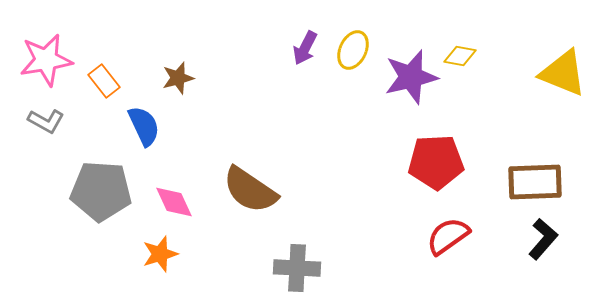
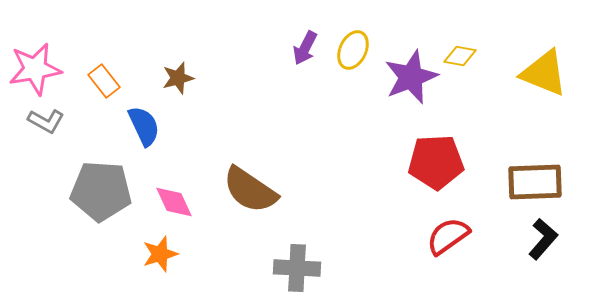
pink star: moved 11 px left, 9 px down
yellow triangle: moved 19 px left
purple star: rotated 8 degrees counterclockwise
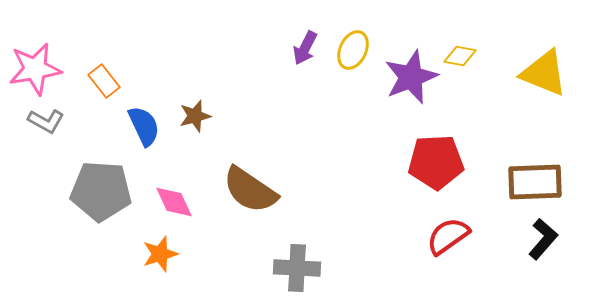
brown star: moved 17 px right, 38 px down
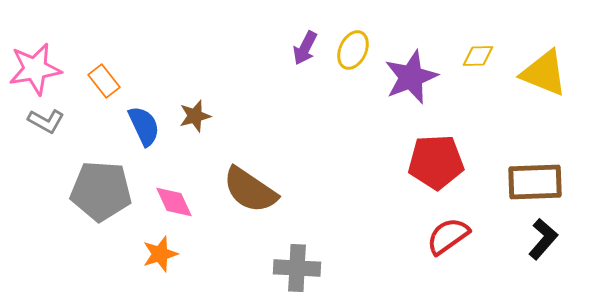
yellow diamond: moved 18 px right; rotated 12 degrees counterclockwise
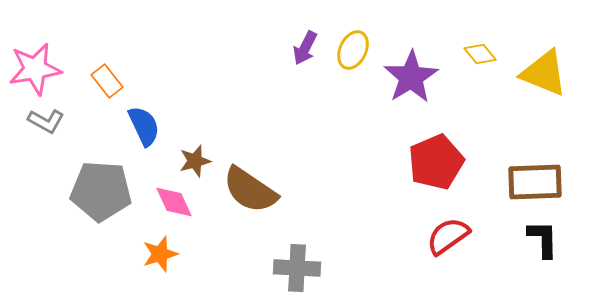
yellow diamond: moved 2 px right, 2 px up; rotated 52 degrees clockwise
purple star: rotated 10 degrees counterclockwise
orange rectangle: moved 3 px right
brown star: moved 45 px down
red pentagon: rotated 20 degrees counterclockwise
black L-shape: rotated 42 degrees counterclockwise
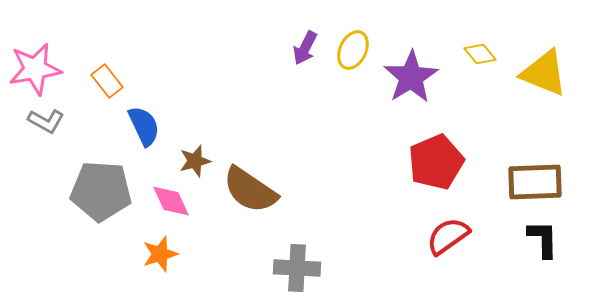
pink diamond: moved 3 px left, 1 px up
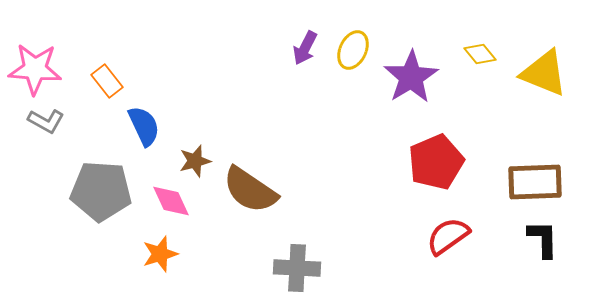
pink star: rotated 14 degrees clockwise
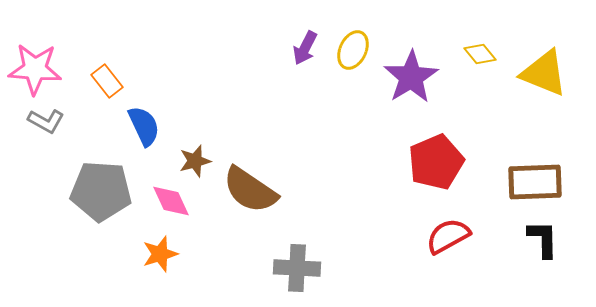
red semicircle: rotated 6 degrees clockwise
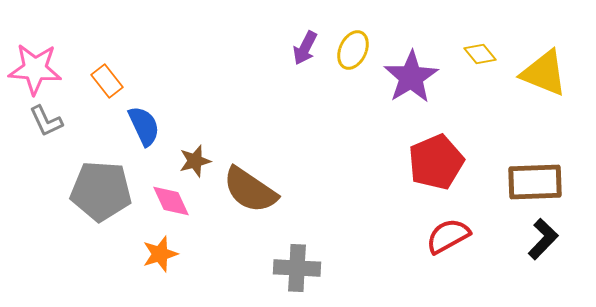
gray L-shape: rotated 36 degrees clockwise
black L-shape: rotated 45 degrees clockwise
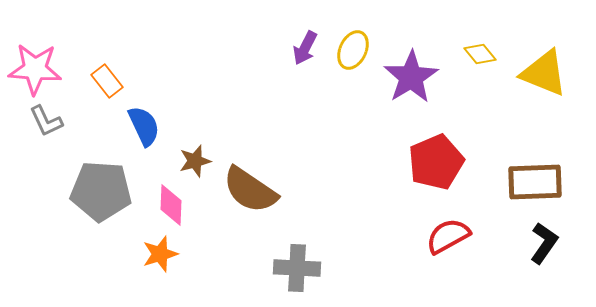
pink diamond: moved 4 px down; rotated 27 degrees clockwise
black L-shape: moved 1 px right, 4 px down; rotated 9 degrees counterclockwise
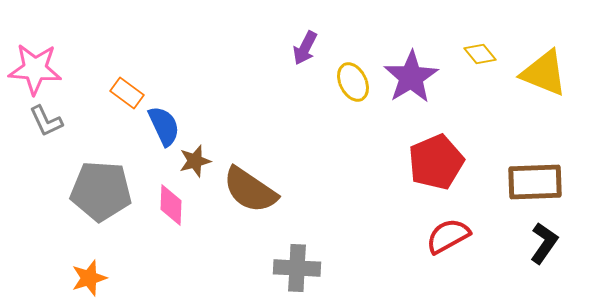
yellow ellipse: moved 32 px down; rotated 51 degrees counterclockwise
orange rectangle: moved 20 px right, 12 px down; rotated 16 degrees counterclockwise
blue semicircle: moved 20 px right
orange star: moved 71 px left, 24 px down
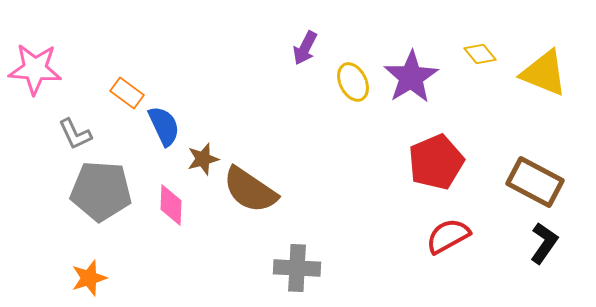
gray L-shape: moved 29 px right, 13 px down
brown star: moved 8 px right, 2 px up
brown rectangle: rotated 30 degrees clockwise
